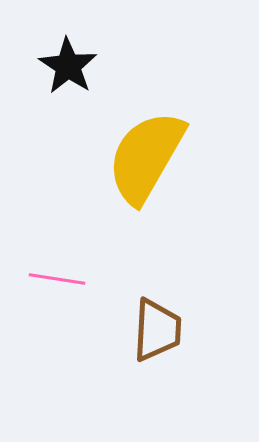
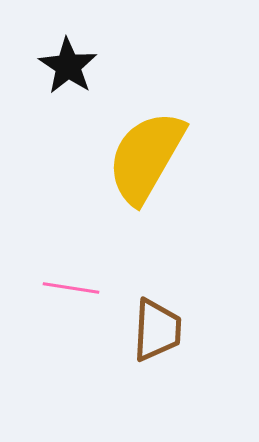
pink line: moved 14 px right, 9 px down
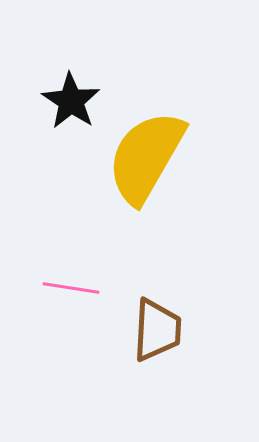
black star: moved 3 px right, 35 px down
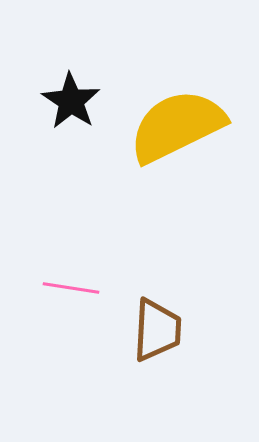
yellow semicircle: moved 31 px right, 31 px up; rotated 34 degrees clockwise
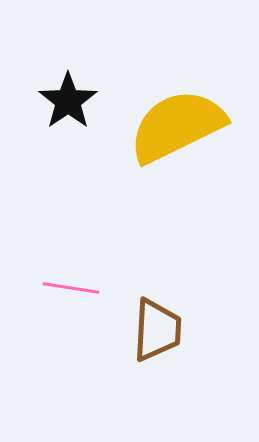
black star: moved 3 px left; rotated 4 degrees clockwise
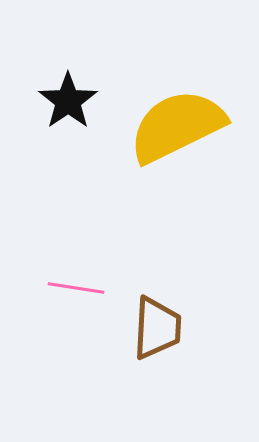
pink line: moved 5 px right
brown trapezoid: moved 2 px up
